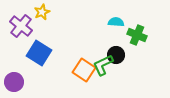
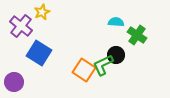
green cross: rotated 12 degrees clockwise
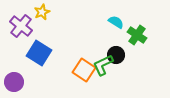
cyan semicircle: rotated 28 degrees clockwise
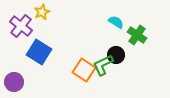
blue square: moved 1 px up
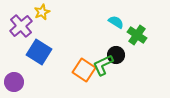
purple cross: rotated 10 degrees clockwise
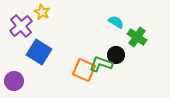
yellow star: rotated 21 degrees counterclockwise
green cross: moved 2 px down
green L-shape: moved 2 px left, 1 px up; rotated 45 degrees clockwise
orange square: rotated 10 degrees counterclockwise
purple circle: moved 1 px up
